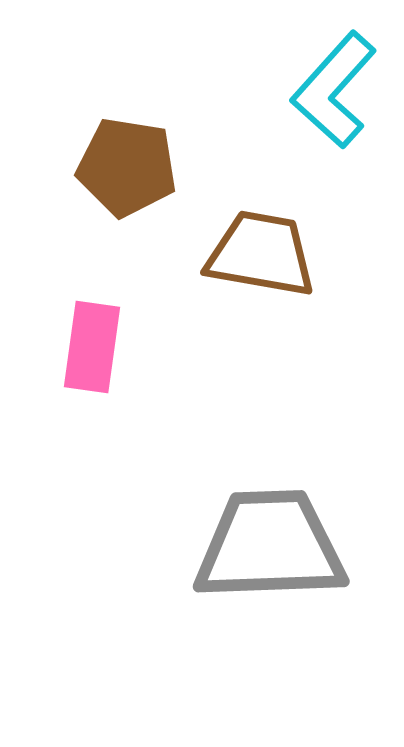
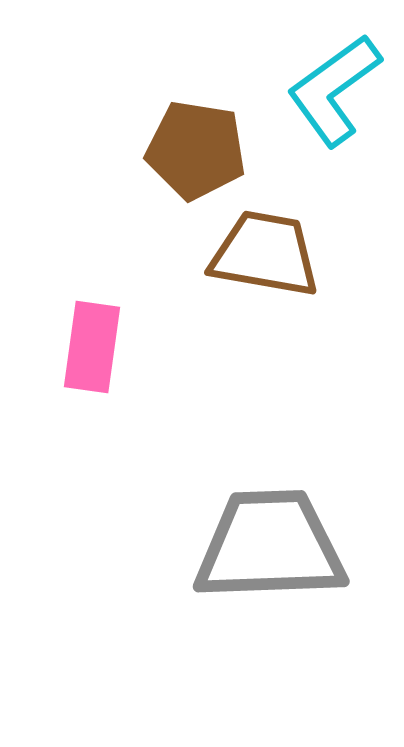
cyan L-shape: rotated 12 degrees clockwise
brown pentagon: moved 69 px right, 17 px up
brown trapezoid: moved 4 px right
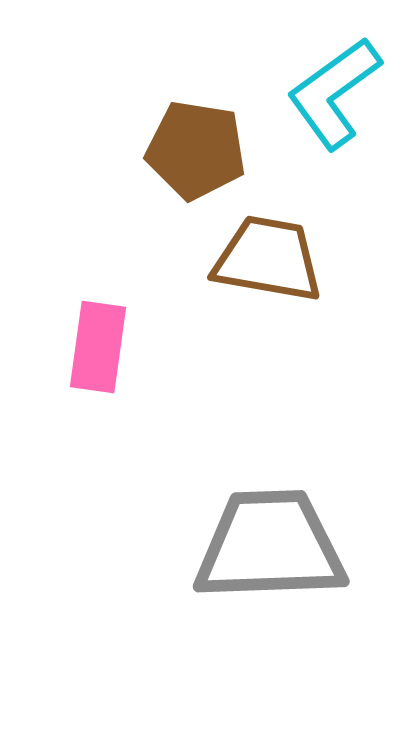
cyan L-shape: moved 3 px down
brown trapezoid: moved 3 px right, 5 px down
pink rectangle: moved 6 px right
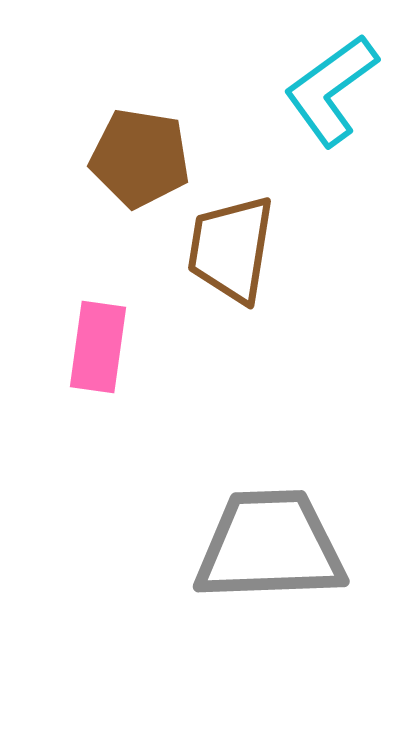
cyan L-shape: moved 3 px left, 3 px up
brown pentagon: moved 56 px left, 8 px down
brown trapezoid: moved 37 px left, 10 px up; rotated 91 degrees counterclockwise
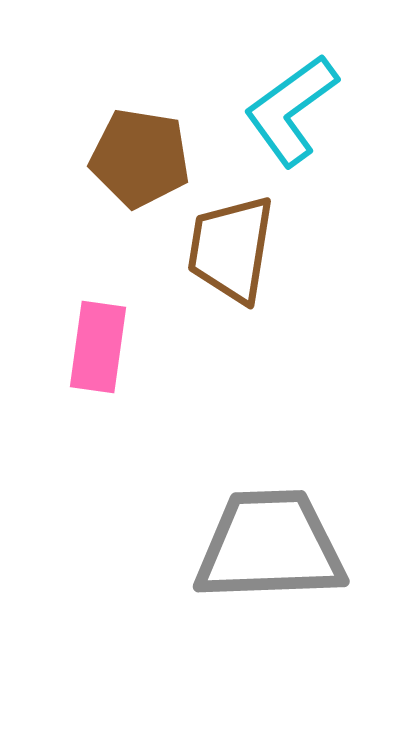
cyan L-shape: moved 40 px left, 20 px down
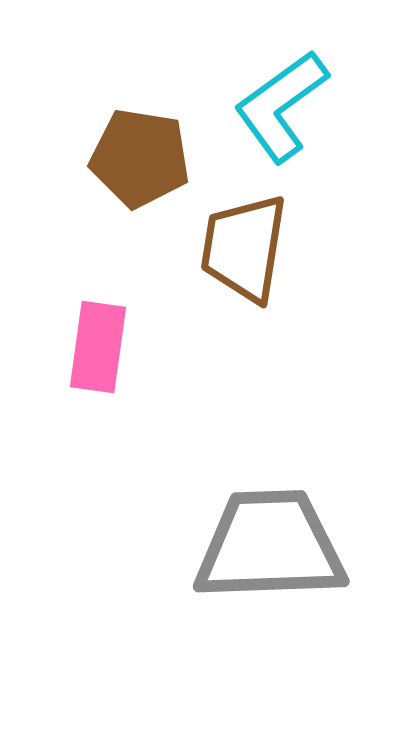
cyan L-shape: moved 10 px left, 4 px up
brown trapezoid: moved 13 px right, 1 px up
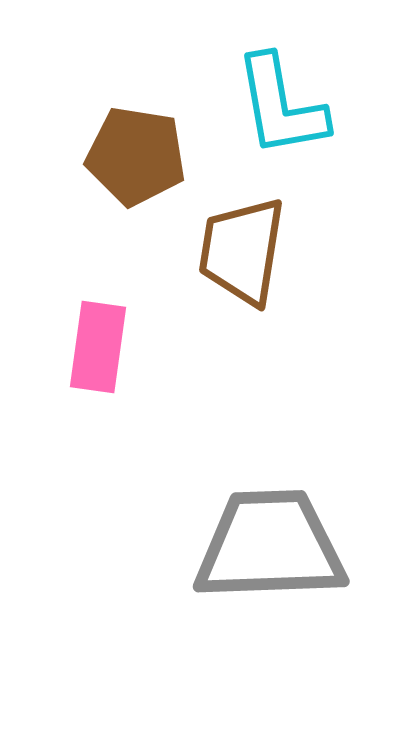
cyan L-shape: rotated 64 degrees counterclockwise
brown pentagon: moved 4 px left, 2 px up
brown trapezoid: moved 2 px left, 3 px down
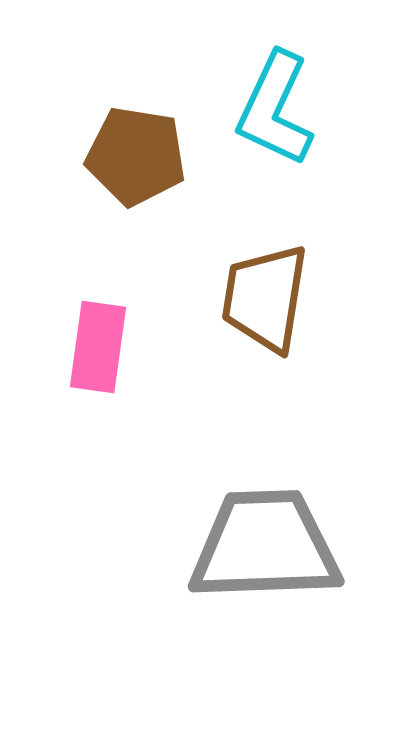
cyan L-shape: moved 6 px left, 3 px down; rotated 35 degrees clockwise
brown trapezoid: moved 23 px right, 47 px down
gray trapezoid: moved 5 px left
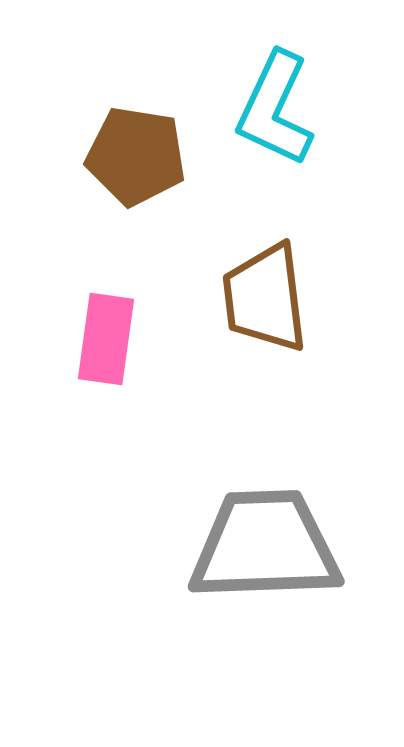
brown trapezoid: rotated 16 degrees counterclockwise
pink rectangle: moved 8 px right, 8 px up
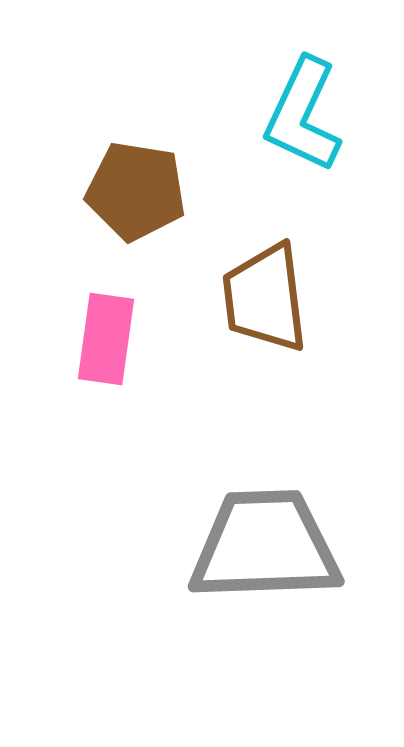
cyan L-shape: moved 28 px right, 6 px down
brown pentagon: moved 35 px down
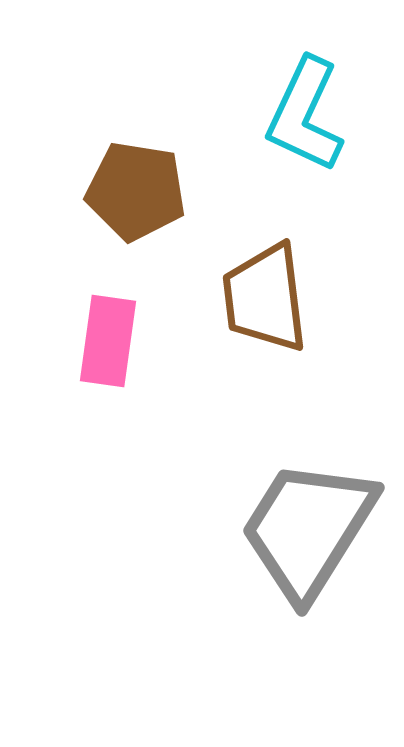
cyan L-shape: moved 2 px right
pink rectangle: moved 2 px right, 2 px down
gray trapezoid: moved 43 px right, 17 px up; rotated 56 degrees counterclockwise
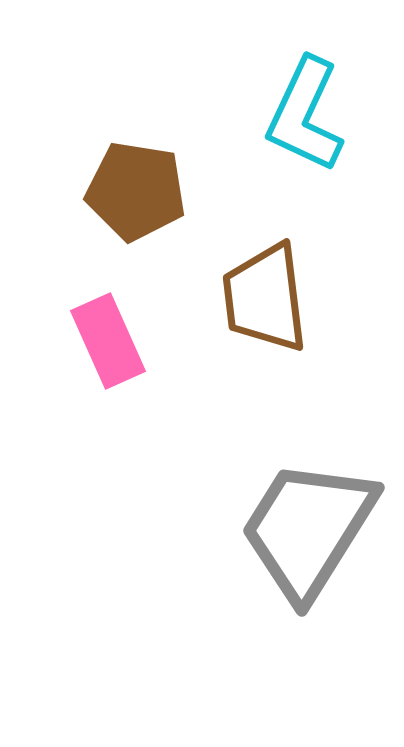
pink rectangle: rotated 32 degrees counterclockwise
